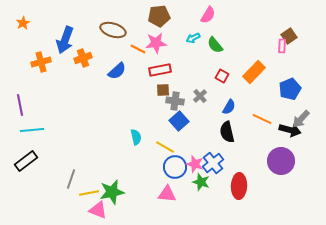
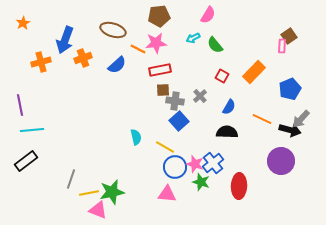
blue semicircle at (117, 71): moved 6 px up
black semicircle at (227, 132): rotated 105 degrees clockwise
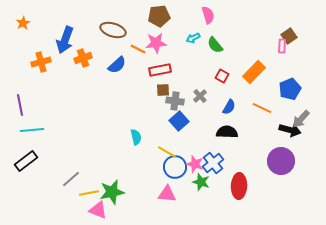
pink semicircle at (208, 15): rotated 48 degrees counterclockwise
orange line at (262, 119): moved 11 px up
yellow line at (165, 147): moved 2 px right, 5 px down
gray line at (71, 179): rotated 30 degrees clockwise
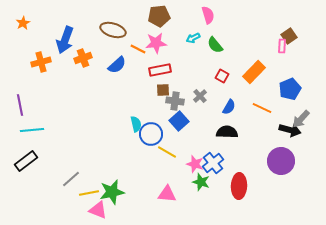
cyan semicircle at (136, 137): moved 13 px up
blue circle at (175, 167): moved 24 px left, 33 px up
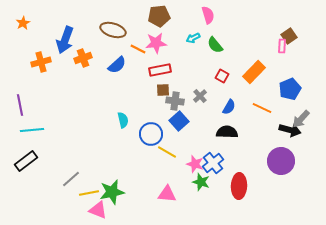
cyan semicircle at (136, 124): moved 13 px left, 4 px up
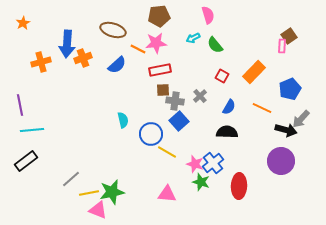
blue arrow at (65, 40): moved 2 px right, 4 px down; rotated 16 degrees counterclockwise
black arrow at (290, 130): moved 4 px left
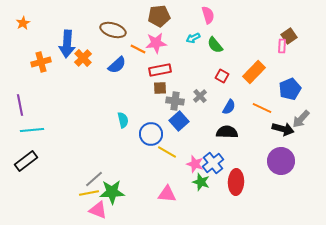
orange cross at (83, 58): rotated 24 degrees counterclockwise
brown square at (163, 90): moved 3 px left, 2 px up
black arrow at (286, 130): moved 3 px left, 1 px up
gray line at (71, 179): moved 23 px right
red ellipse at (239, 186): moved 3 px left, 4 px up
green star at (112, 192): rotated 10 degrees clockwise
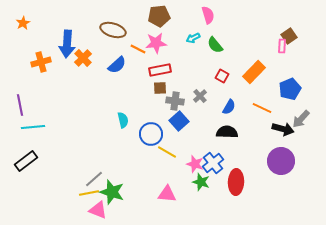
cyan line at (32, 130): moved 1 px right, 3 px up
green star at (112, 192): rotated 20 degrees clockwise
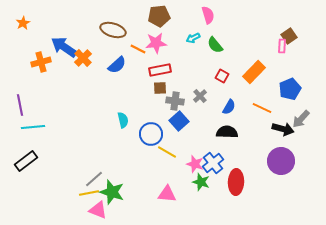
blue arrow at (67, 44): moved 3 px left, 3 px down; rotated 120 degrees clockwise
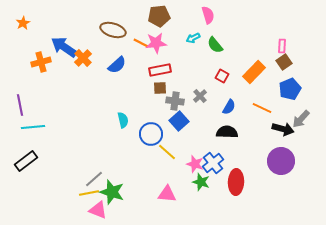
brown square at (289, 36): moved 5 px left, 26 px down
orange line at (138, 49): moved 3 px right, 6 px up
yellow line at (167, 152): rotated 12 degrees clockwise
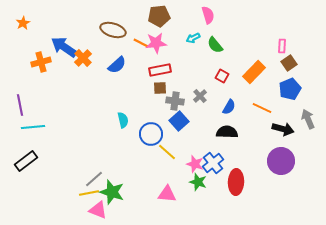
brown square at (284, 62): moved 5 px right, 1 px down
gray arrow at (301, 119): moved 7 px right; rotated 114 degrees clockwise
green star at (201, 182): moved 3 px left
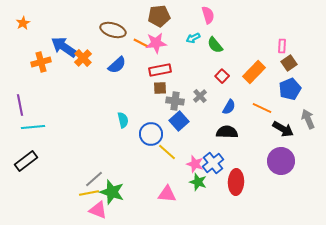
red square at (222, 76): rotated 16 degrees clockwise
black arrow at (283, 129): rotated 15 degrees clockwise
